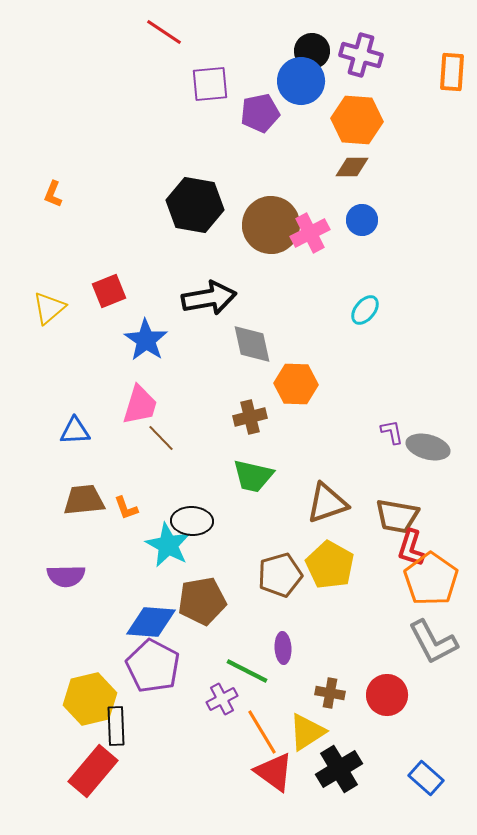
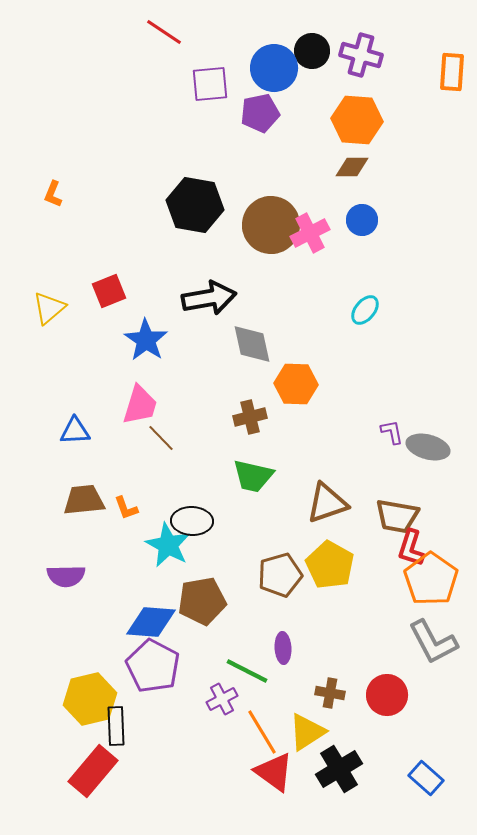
blue circle at (301, 81): moved 27 px left, 13 px up
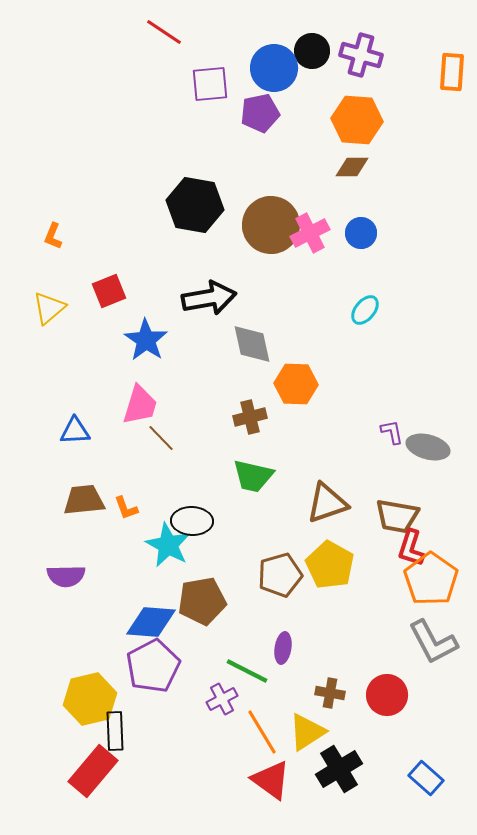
orange L-shape at (53, 194): moved 42 px down
blue circle at (362, 220): moved 1 px left, 13 px down
purple ellipse at (283, 648): rotated 12 degrees clockwise
purple pentagon at (153, 666): rotated 16 degrees clockwise
black rectangle at (116, 726): moved 1 px left, 5 px down
red triangle at (274, 772): moved 3 px left, 8 px down
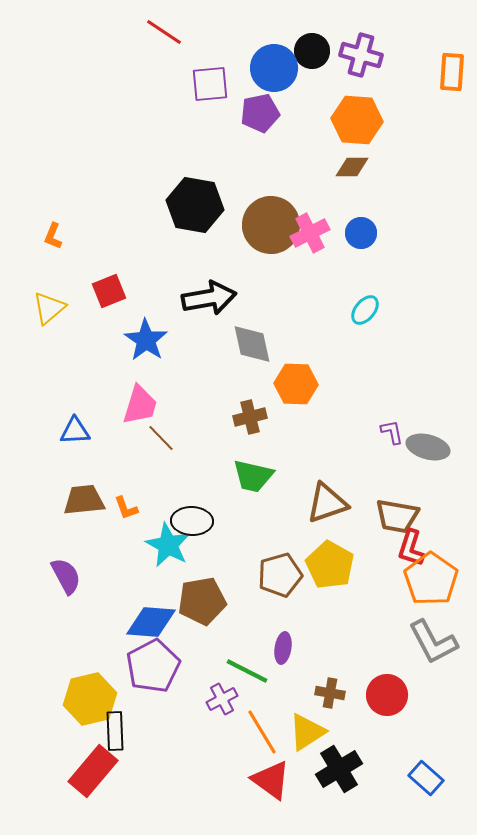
purple semicircle at (66, 576): rotated 117 degrees counterclockwise
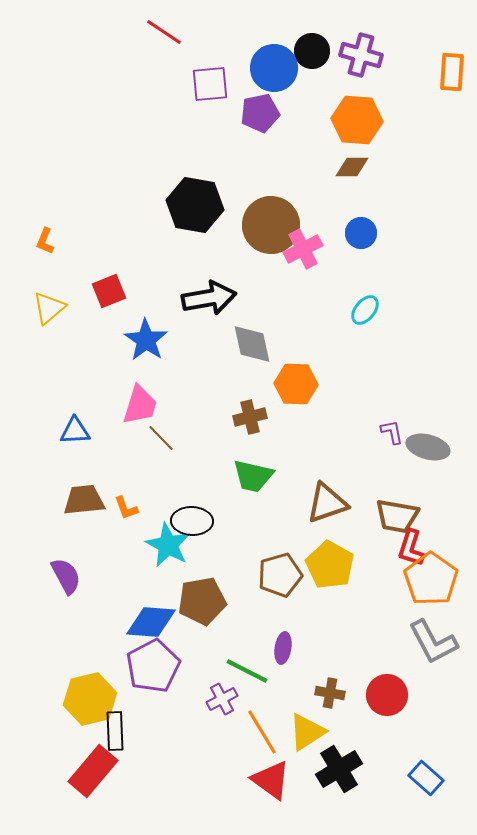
pink cross at (310, 233): moved 7 px left, 16 px down
orange L-shape at (53, 236): moved 8 px left, 5 px down
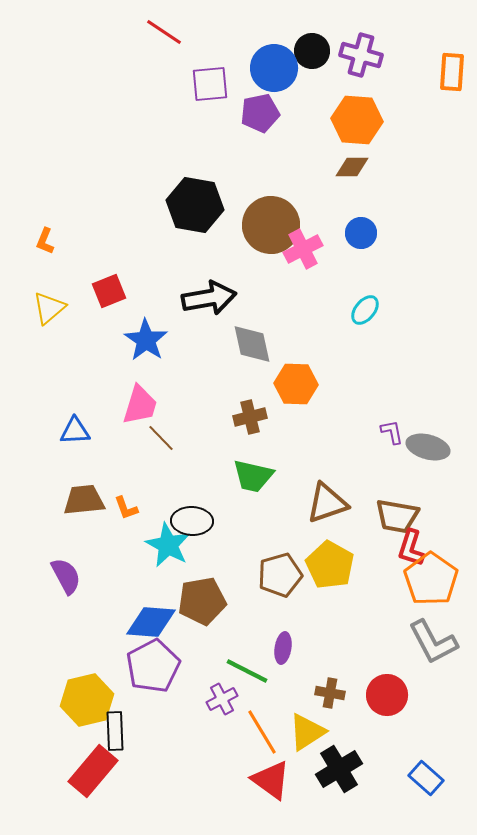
yellow hexagon at (90, 699): moved 3 px left, 1 px down
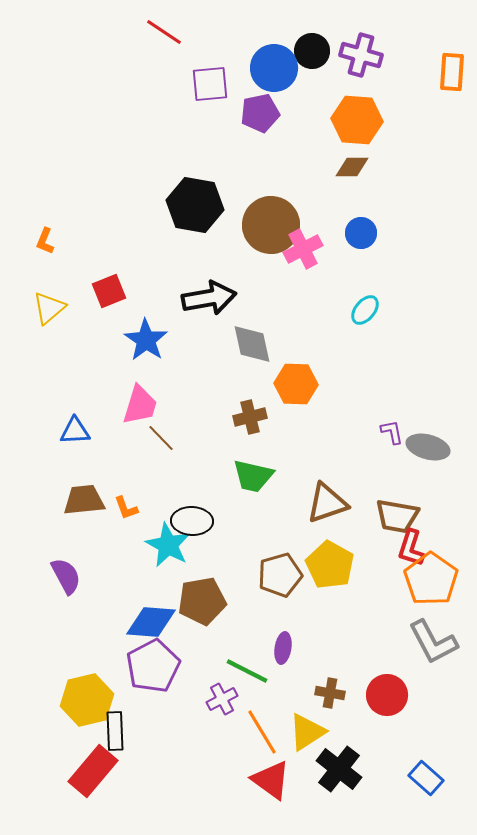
black cross at (339, 769): rotated 21 degrees counterclockwise
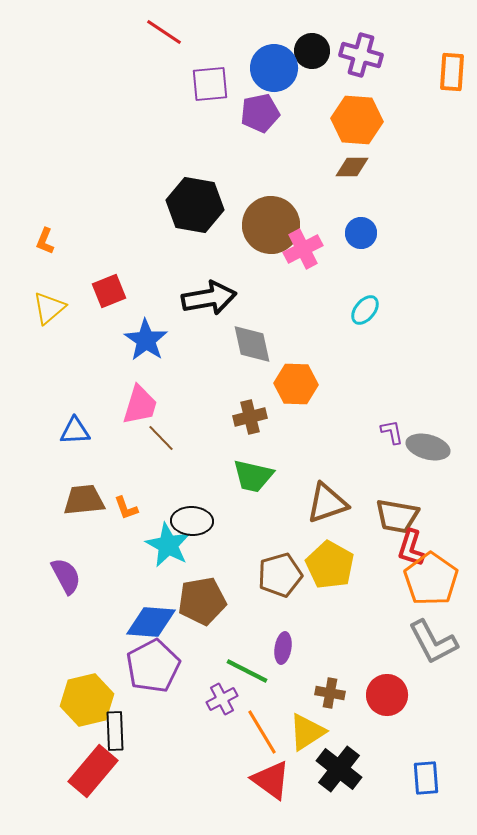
blue rectangle at (426, 778): rotated 44 degrees clockwise
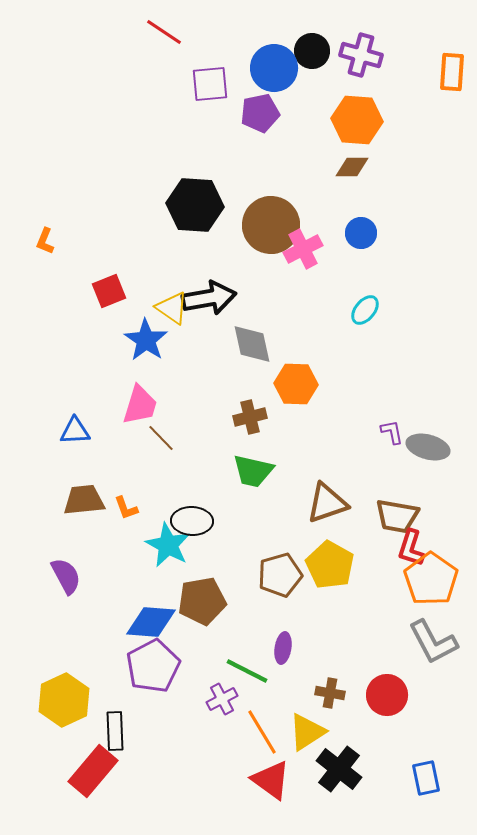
black hexagon at (195, 205): rotated 6 degrees counterclockwise
yellow triangle at (49, 308): moved 123 px right; rotated 45 degrees counterclockwise
green trapezoid at (253, 476): moved 5 px up
yellow hexagon at (87, 700): moved 23 px left; rotated 12 degrees counterclockwise
blue rectangle at (426, 778): rotated 8 degrees counterclockwise
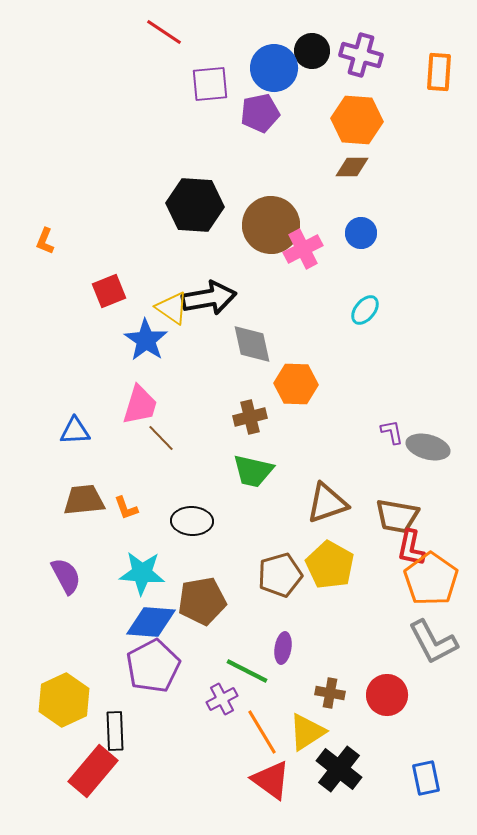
orange rectangle at (452, 72): moved 13 px left
cyan star at (168, 545): moved 26 px left, 28 px down; rotated 24 degrees counterclockwise
red L-shape at (411, 548): rotated 6 degrees counterclockwise
